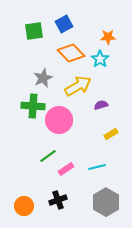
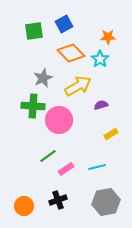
gray hexagon: rotated 20 degrees clockwise
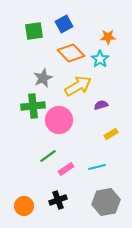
green cross: rotated 10 degrees counterclockwise
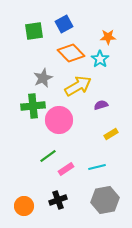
gray hexagon: moved 1 px left, 2 px up
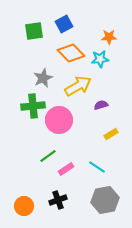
orange star: moved 1 px right
cyan star: rotated 30 degrees clockwise
cyan line: rotated 48 degrees clockwise
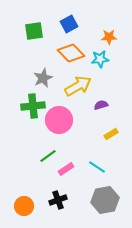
blue square: moved 5 px right
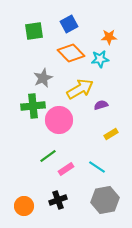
yellow arrow: moved 2 px right, 3 px down
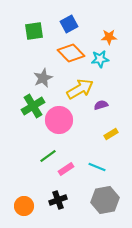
green cross: rotated 25 degrees counterclockwise
cyan line: rotated 12 degrees counterclockwise
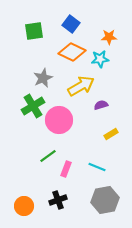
blue square: moved 2 px right; rotated 24 degrees counterclockwise
orange diamond: moved 1 px right, 1 px up; rotated 20 degrees counterclockwise
yellow arrow: moved 1 px right, 3 px up
pink rectangle: rotated 35 degrees counterclockwise
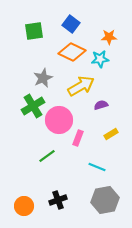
green line: moved 1 px left
pink rectangle: moved 12 px right, 31 px up
